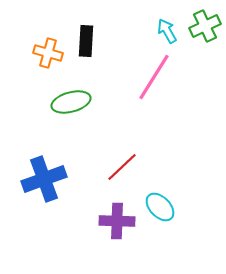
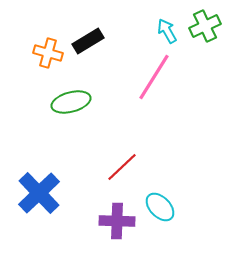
black rectangle: moved 2 px right; rotated 56 degrees clockwise
blue cross: moved 5 px left, 14 px down; rotated 24 degrees counterclockwise
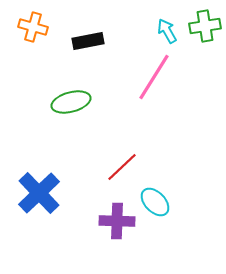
green cross: rotated 16 degrees clockwise
black rectangle: rotated 20 degrees clockwise
orange cross: moved 15 px left, 26 px up
cyan ellipse: moved 5 px left, 5 px up
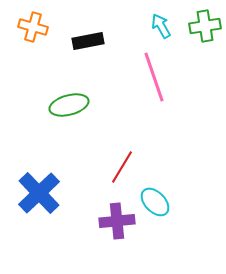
cyan arrow: moved 6 px left, 5 px up
pink line: rotated 51 degrees counterclockwise
green ellipse: moved 2 px left, 3 px down
red line: rotated 16 degrees counterclockwise
purple cross: rotated 8 degrees counterclockwise
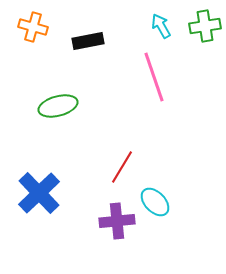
green ellipse: moved 11 px left, 1 px down
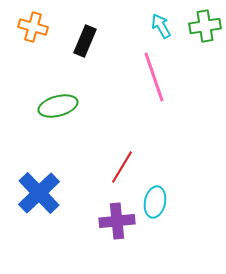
black rectangle: moved 3 px left; rotated 56 degrees counterclockwise
cyan ellipse: rotated 56 degrees clockwise
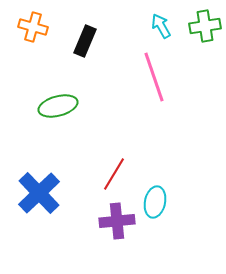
red line: moved 8 px left, 7 px down
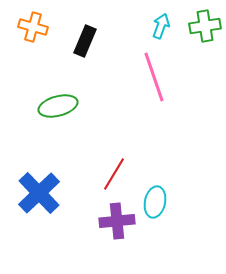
cyan arrow: rotated 50 degrees clockwise
